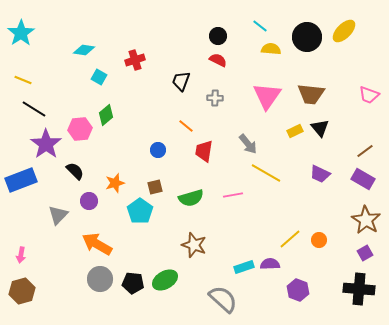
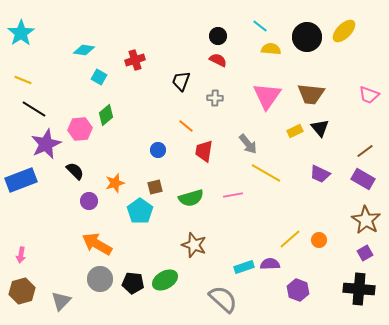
purple star at (46, 144): rotated 12 degrees clockwise
gray triangle at (58, 215): moved 3 px right, 86 px down
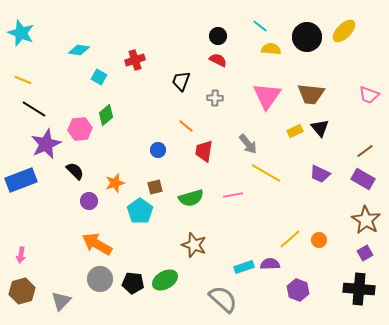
cyan star at (21, 33): rotated 16 degrees counterclockwise
cyan diamond at (84, 50): moved 5 px left
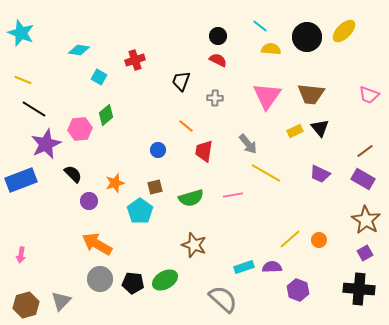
black semicircle at (75, 171): moved 2 px left, 3 px down
purple semicircle at (270, 264): moved 2 px right, 3 px down
brown hexagon at (22, 291): moved 4 px right, 14 px down
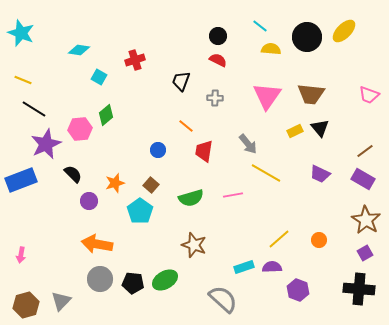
brown square at (155, 187): moved 4 px left, 2 px up; rotated 35 degrees counterclockwise
yellow line at (290, 239): moved 11 px left
orange arrow at (97, 244): rotated 20 degrees counterclockwise
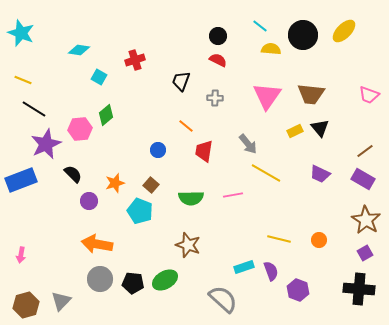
black circle at (307, 37): moved 4 px left, 2 px up
green semicircle at (191, 198): rotated 15 degrees clockwise
cyan pentagon at (140, 211): rotated 15 degrees counterclockwise
yellow line at (279, 239): rotated 55 degrees clockwise
brown star at (194, 245): moved 6 px left
purple semicircle at (272, 267): moved 1 px left, 4 px down; rotated 72 degrees clockwise
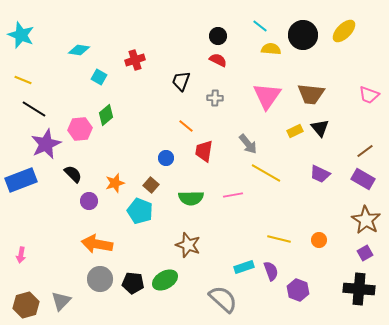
cyan star at (21, 33): moved 2 px down
blue circle at (158, 150): moved 8 px right, 8 px down
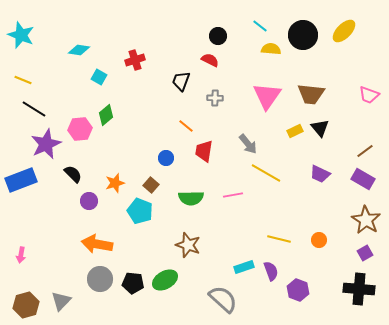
red semicircle at (218, 60): moved 8 px left
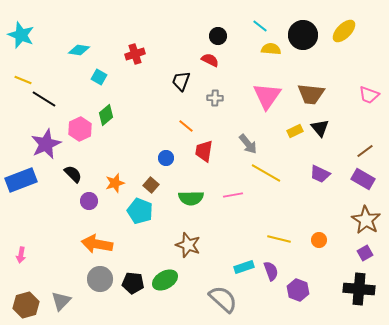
red cross at (135, 60): moved 6 px up
black line at (34, 109): moved 10 px right, 10 px up
pink hexagon at (80, 129): rotated 20 degrees counterclockwise
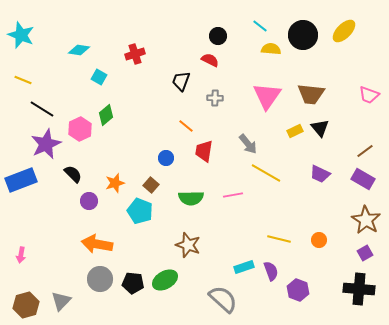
black line at (44, 99): moved 2 px left, 10 px down
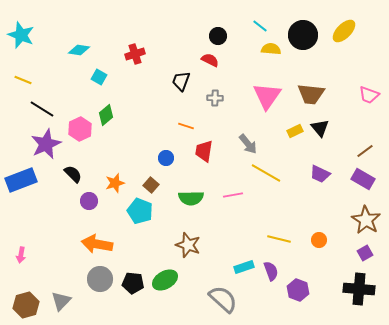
orange line at (186, 126): rotated 21 degrees counterclockwise
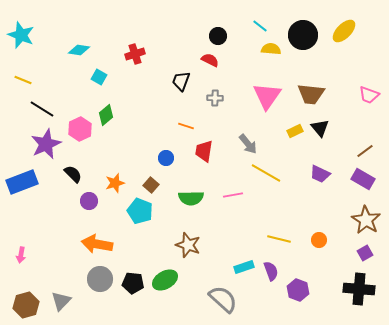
blue rectangle at (21, 180): moved 1 px right, 2 px down
